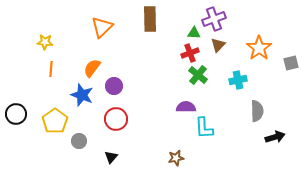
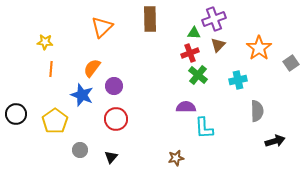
gray square: rotated 21 degrees counterclockwise
black arrow: moved 4 px down
gray circle: moved 1 px right, 9 px down
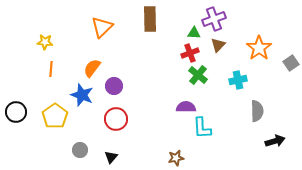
black circle: moved 2 px up
yellow pentagon: moved 5 px up
cyan L-shape: moved 2 px left
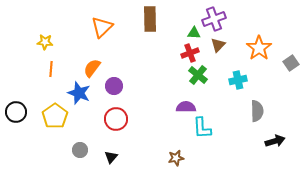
blue star: moved 3 px left, 2 px up
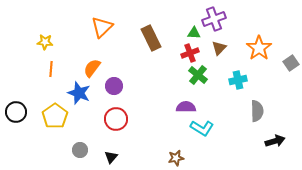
brown rectangle: moved 1 px right, 19 px down; rotated 25 degrees counterclockwise
brown triangle: moved 1 px right, 3 px down
cyan L-shape: rotated 55 degrees counterclockwise
